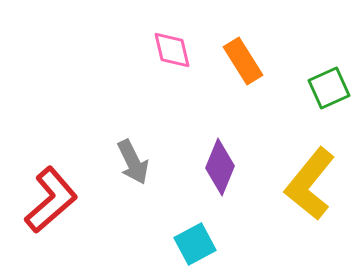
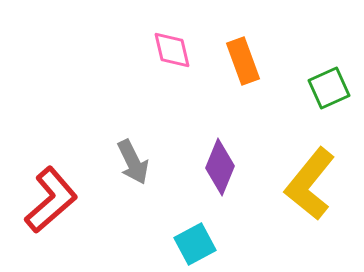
orange rectangle: rotated 12 degrees clockwise
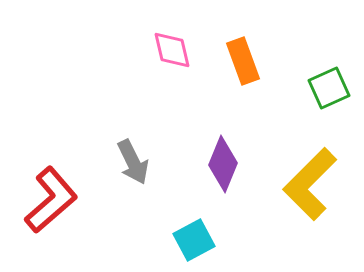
purple diamond: moved 3 px right, 3 px up
yellow L-shape: rotated 6 degrees clockwise
cyan square: moved 1 px left, 4 px up
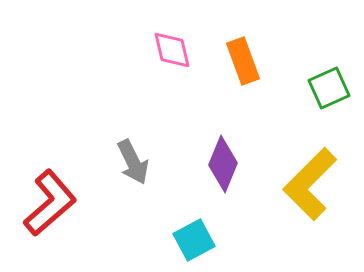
red L-shape: moved 1 px left, 3 px down
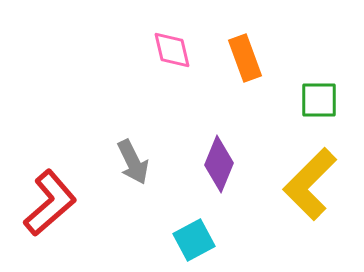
orange rectangle: moved 2 px right, 3 px up
green square: moved 10 px left, 12 px down; rotated 24 degrees clockwise
purple diamond: moved 4 px left
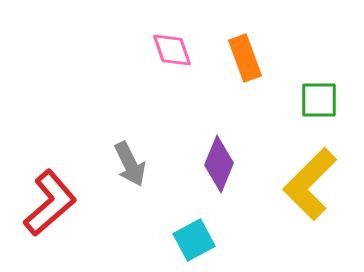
pink diamond: rotated 6 degrees counterclockwise
gray arrow: moved 3 px left, 2 px down
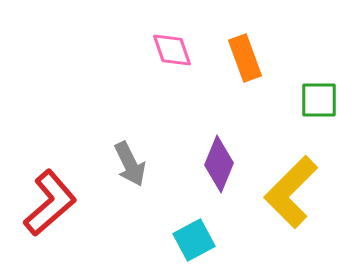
yellow L-shape: moved 19 px left, 8 px down
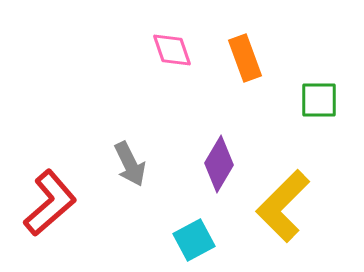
purple diamond: rotated 8 degrees clockwise
yellow L-shape: moved 8 px left, 14 px down
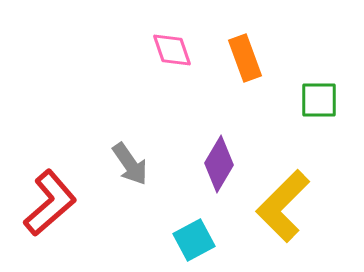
gray arrow: rotated 9 degrees counterclockwise
